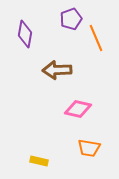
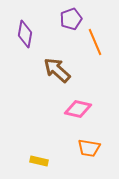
orange line: moved 1 px left, 4 px down
brown arrow: rotated 44 degrees clockwise
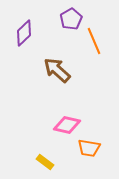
purple pentagon: rotated 10 degrees counterclockwise
purple diamond: moved 1 px left, 1 px up; rotated 36 degrees clockwise
orange line: moved 1 px left, 1 px up
pink diamond: moved 11 px left, 16 px down
yellow rectangle: moved 6 px right, 1 px down; rotated 24 degrees clockwise
